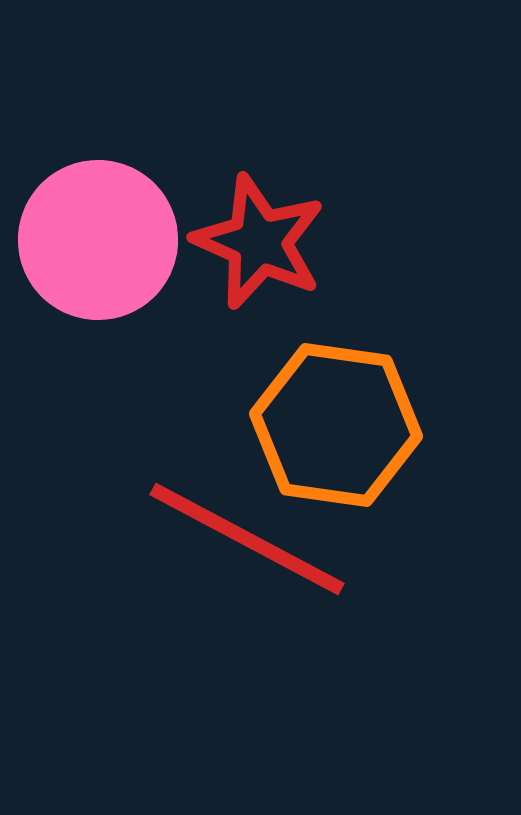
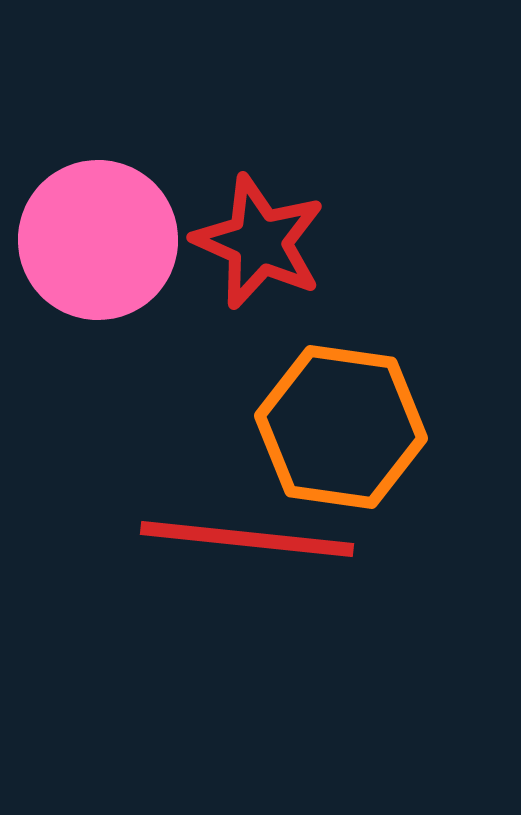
orange hexagon: moved 5 px right, 2 px down
red line: rotated 22 degrees counterclockwise
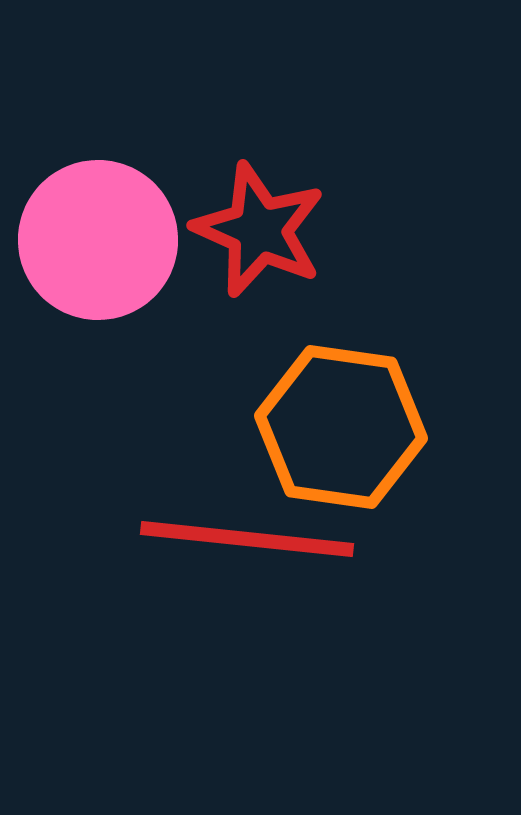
red star: moved 12 px up
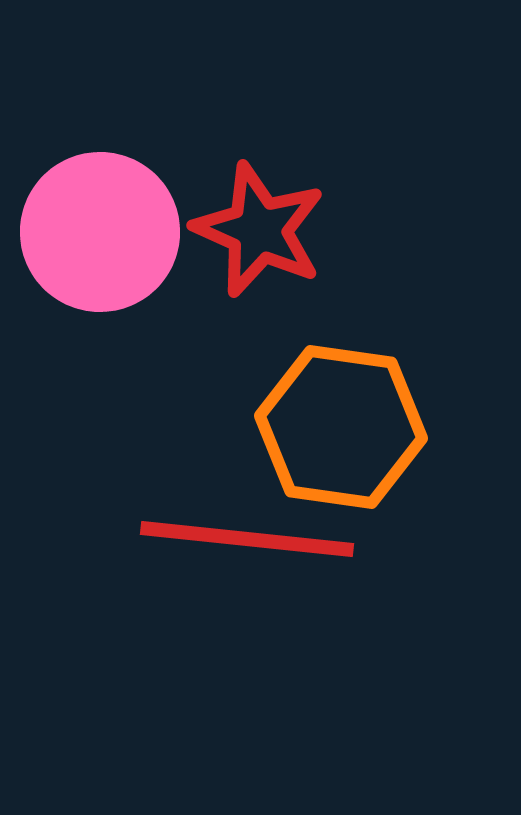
pink circle: moved 2 px right, 8 px up
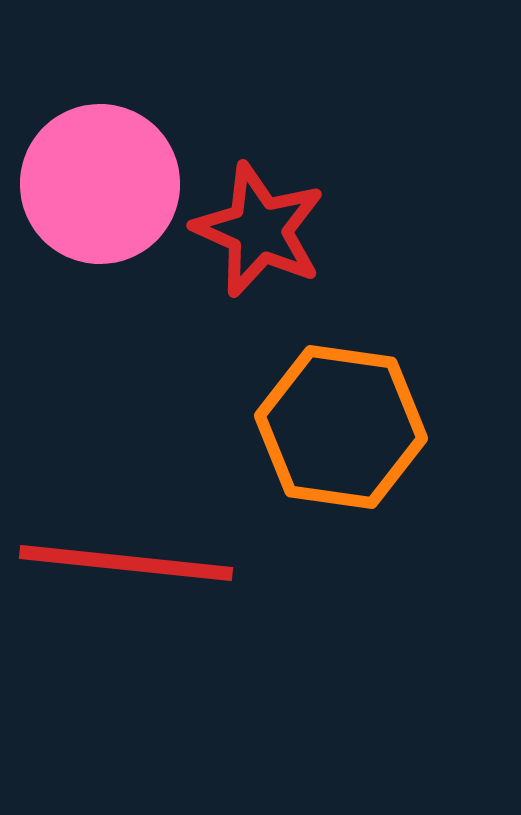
pink circle: moved 48 px up
red line: moved 121 px left, 24 px down
